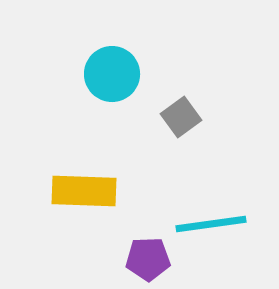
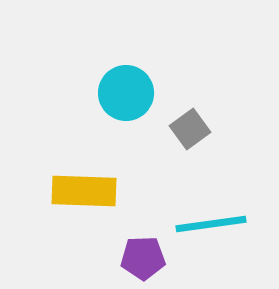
cyan circle: moved 14 px right, 19 px down
gray square: moved 9 px right, 12 px down
purple pentagon: moved 5 px left, 1 px up
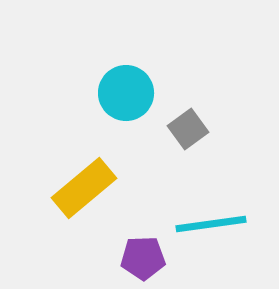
gray square: moved 2 px left
yellow rectangle: moved 3 px up; rotated 42 degrees counterclockwise
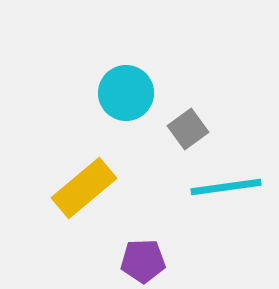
cyan line: moved 15 px right, 37 px up
purple pentagon: moved 3 px down
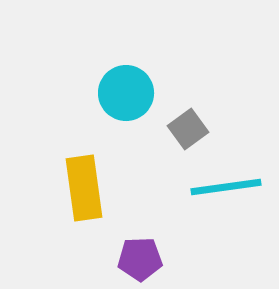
yellow rectangle: rotated 58 degrees counterclockwise
purple pentagon: moved 3 px left, 2 px up
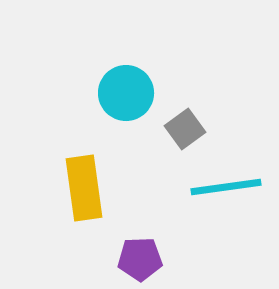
gray square: moved 3 px left
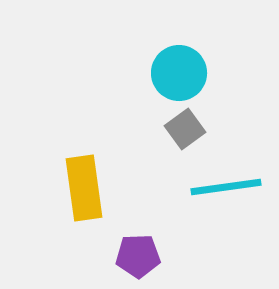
cyan circle: moved 53 px right, 20 px up
purple pentagon: moved 2 px left, 3 px up
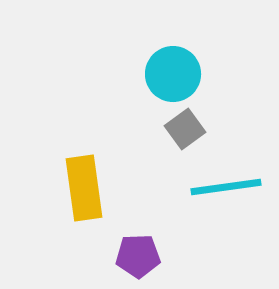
cyan circle: moved 6 px left, 1 px down
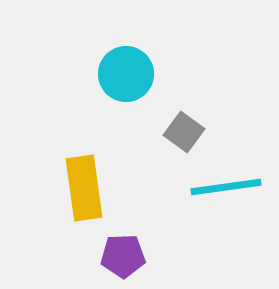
cyan circle: moved 47 px left
gray square: moved 1 px left, 3 px down; rotated 18 degrees counterclockwise
purple pentagon: moved 15 px left
